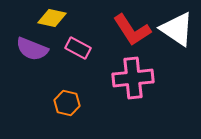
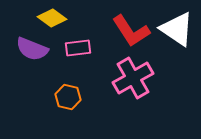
yellow diamond: rotated 24 degrees clockwise
red L-shape: moved 1 px left, 1 px down
pink rectangle: rotated 35 degrees counterclockwise
pink cross: rotated 24 degrees counterclockwise
orange hexagon: moved 1 px right, 6 px up
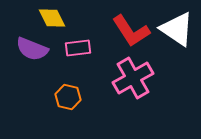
yellow diamond: rotated 28 degrees clockwise
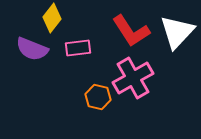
yellow diamond: rotated 64 degrees clockwise
white triangle: moved 3 px down; rotated 39 degrees clockwise
orange hexagon: moved 30 px right
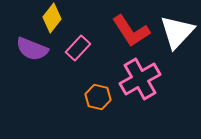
pink rectangle: rotated 40 degrees counterclockwise
pink cross: moved 7 px right, 1 px down
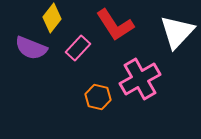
red L-shape: moved 16 px left, 6 px up
purple semicircle: moved 1 px left, 1 px up
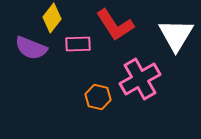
white triangle: moved 1 px left, 3 px down; rotated 12 degrees counterclockwise
pink rectangle: moved 4 px up; rotated 45 degrees clockwise
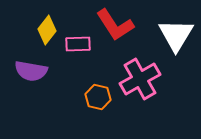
yellow diamond: moved 5 px left, 12 px down
purple semicircle: moved 23 px down; rotated 12 degrees counterclockwise
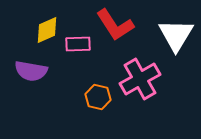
yellow diamond: rotated 28 degrees clockwise
